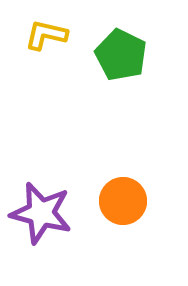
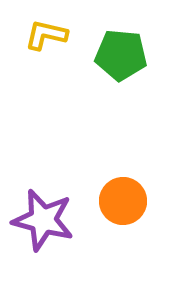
green pentagon: rotated 21 degrees counterclockwise
purple star: moved 2 px right, 7 px down
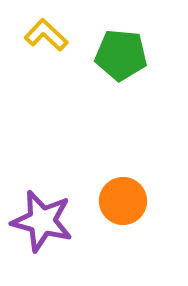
yellow L-shape: rotated 30 degrees clockwise
purple star: moved 1 px left, 1 px down
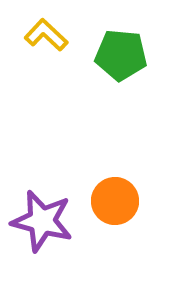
orange circle: moved 8 px left
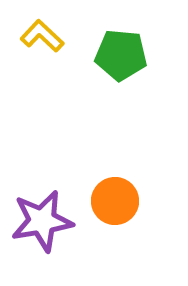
yellow L-shape: moved 4 px left, 1 px down
purple star: rotated 24 degrees counterclockwise
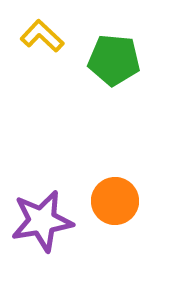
green pentagon: moved 7 px left, 5 px down
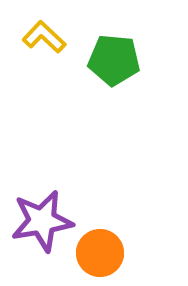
yellow L-shape: moved 2 px right, 1 px down
orange circle: moved 15 px left, 52 px down
